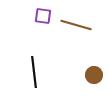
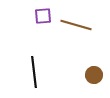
purple square: rotated 12 degrees counterclockwise
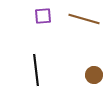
brown line: moved 8 px right, 6 px up
black line: moved 2 px right, 2 px up
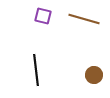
purple square: rotated 18 degrees clockwise
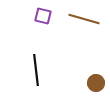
brown circle: moved 2 px right, 8 px down
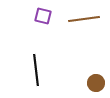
brown line: rotated 24 degrees counterclockwise
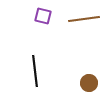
black line: moved 1 px left, 1 px down
brown circle: moved 7 px left
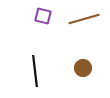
brown line: rotated 8 degrees counterclockwise
brown circle: moved 6 px left, 15 px up
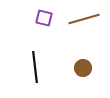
purple square: moved 1 px right, 2 px down
black line: moved 4 px up
